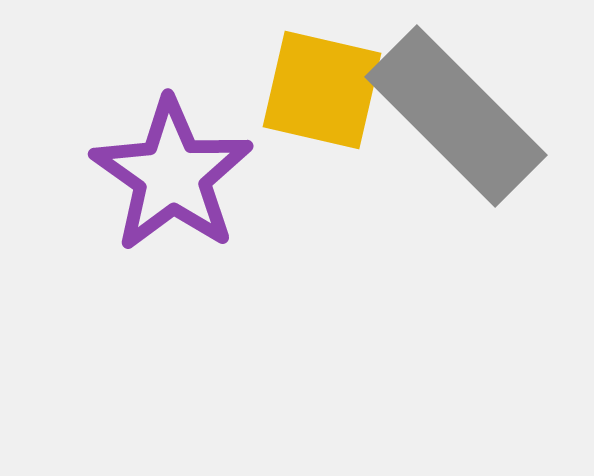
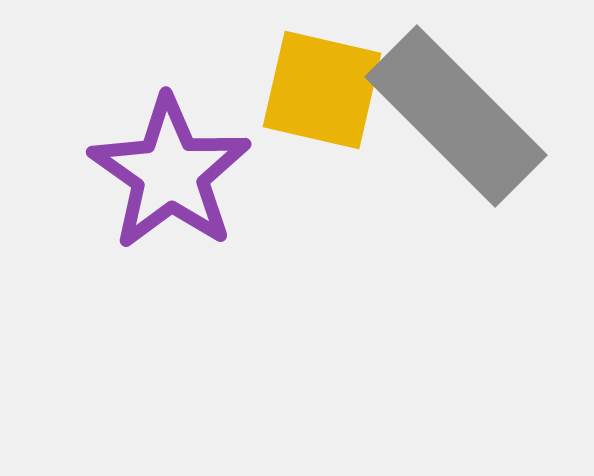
purple star: moved 2 px left, 2 px up
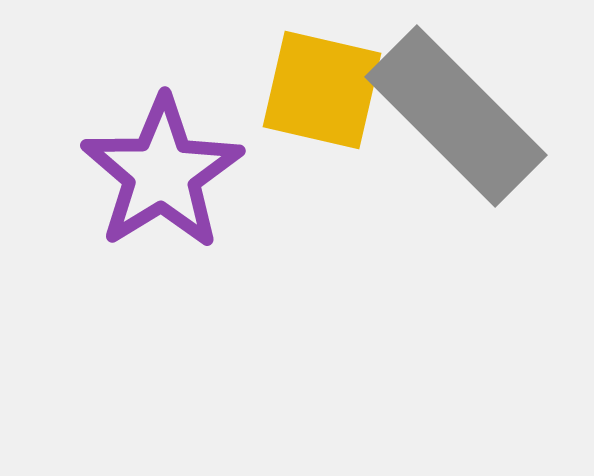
purple star: moved 8 px left; rotated 5 degrees clockwise
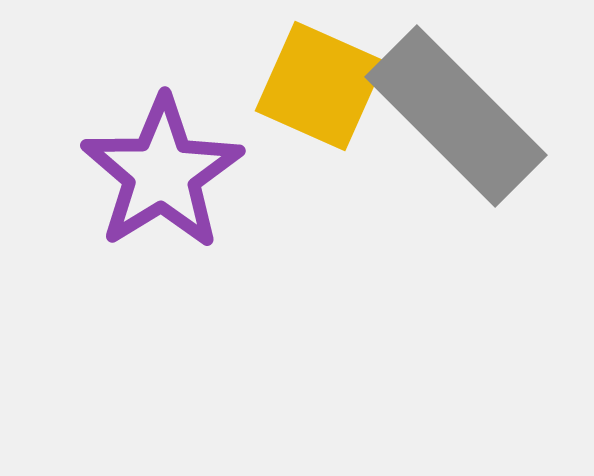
yellow square: moved 2 px left, 4 px up; rotated 11 degrees clockwise
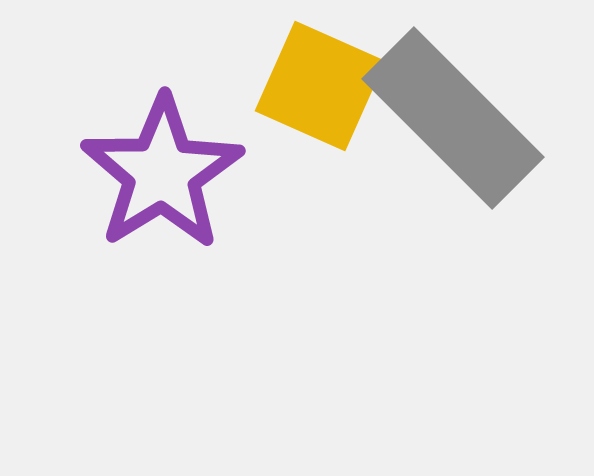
gray rectangle: moved 3 px left, 2 px down
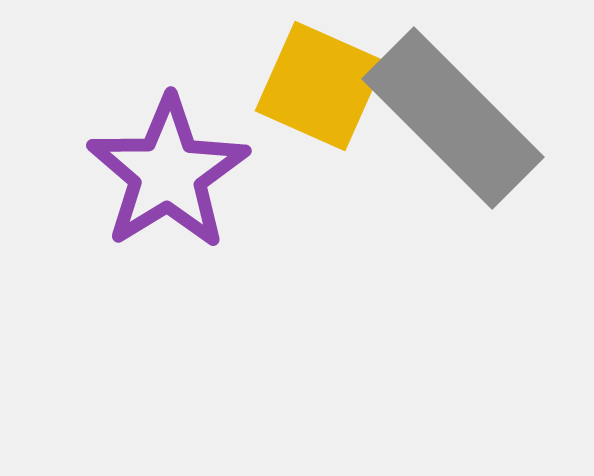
purple star: moved 6 px right
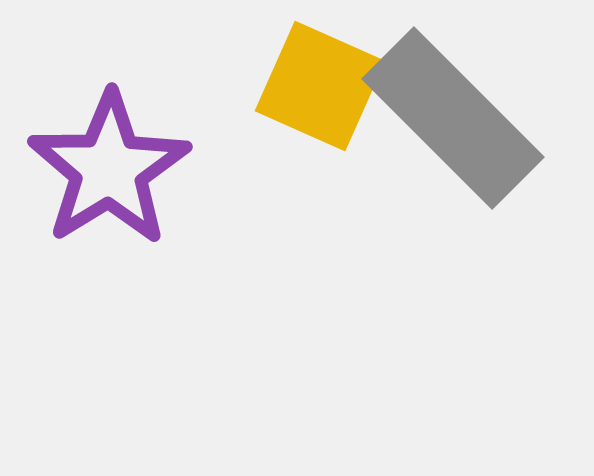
purple star: moved 59 px left, 4 px up
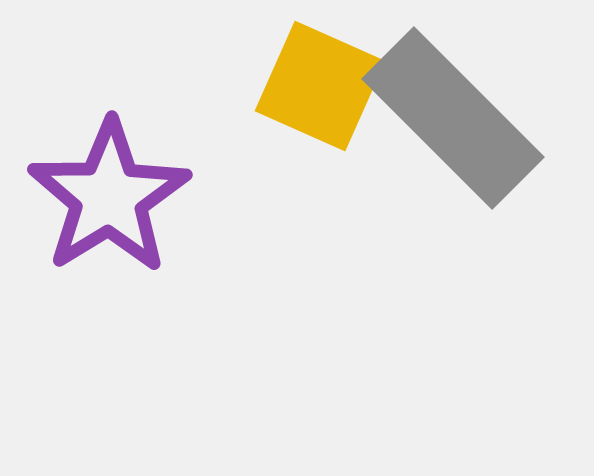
purple star: moved 28 px down
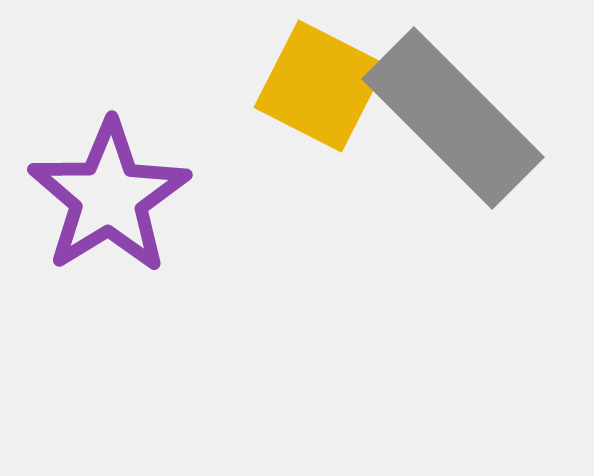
yellow square: rotated 3 degrees clockwise
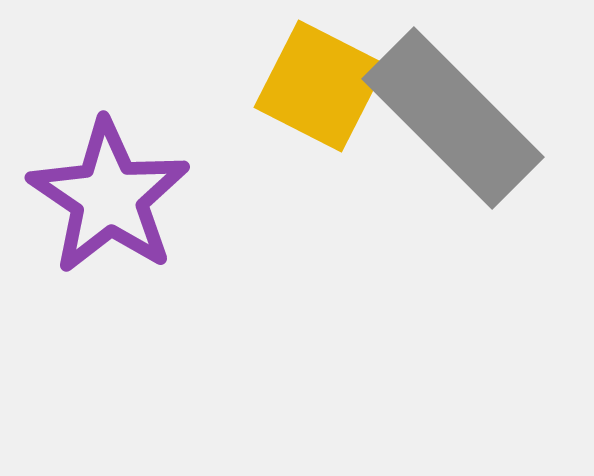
purple star: rotated 6 degrees counterclockwise
